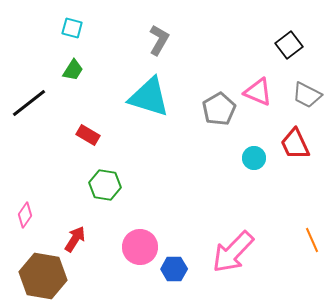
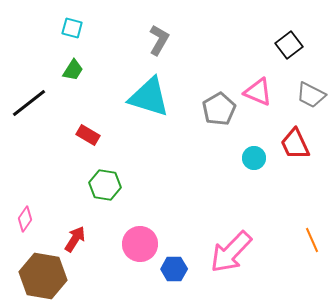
gray trapezoid: moved 4 px right
pink diamond: moved 4 px down
pink circle: moved 3 px up
pink arrow: moved 2 px left
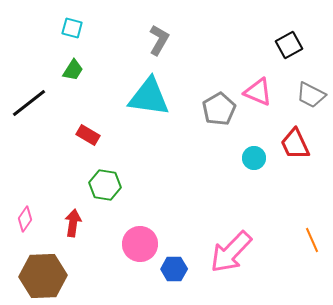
black square: rotated 8 degrees clockwise
cyan triangle: rotated 9 degrees counterclockwise
red arrow: moved 2 px left, 16 px up; rotated 24 degrees counterclockwise
brown hexagon: rotated 12 degrees counterclockwise
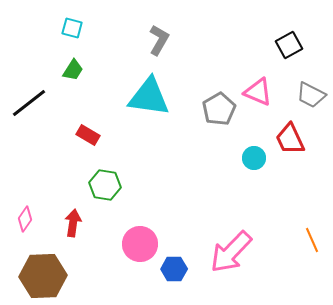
red trapezoid: moved 5 px left, 5 px up
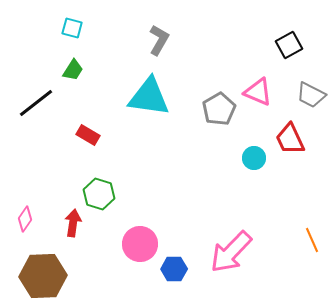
black line: moved 7 px right
green hexagon: moved 6 px left, 9 px down; rotated 8 degrees clockwise
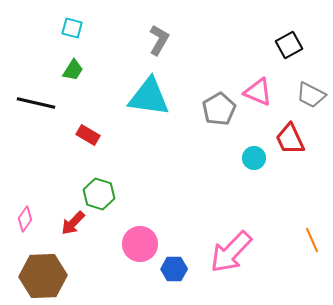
black line: rotated 51 degrees clockwise
red arrow: rotated 144 degrees counterclockwise
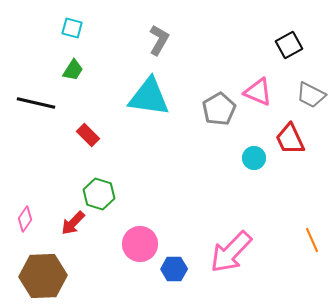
red rectangle: rotated 15 degrees clockwise
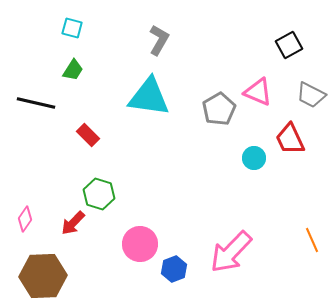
blue hexagon: rotated 20 degrees counterclockwise
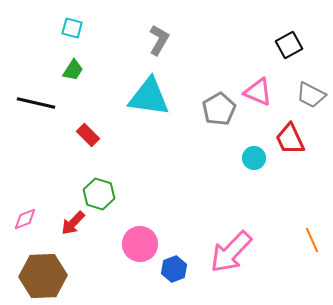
pink diamond: rotated 35 degrees clockwise
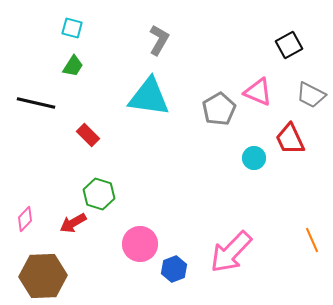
green trapezoid: moved 4 px up
pink diamond: rotated 25 degrees counterclockwise
red arrow: rotated 16 degrees clockwise
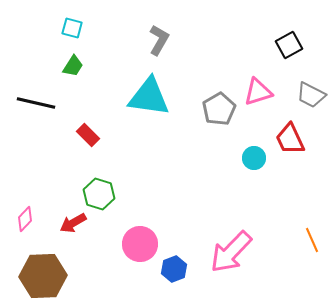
pink triangle: rotated 40 degrees counterclockwise
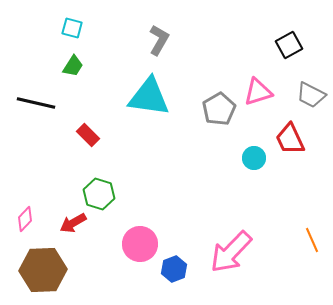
brown hexagon: moved 6 px up
